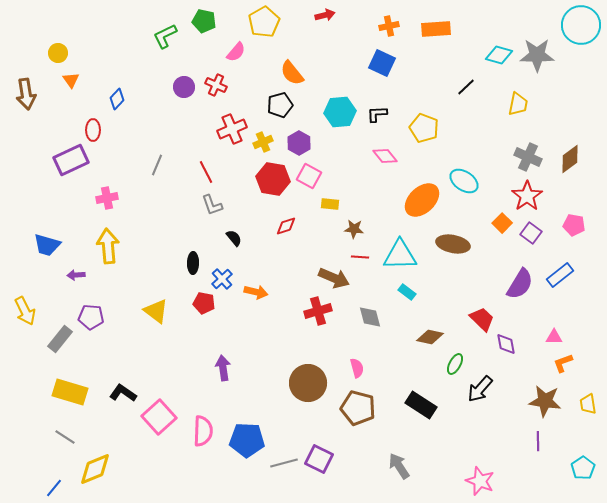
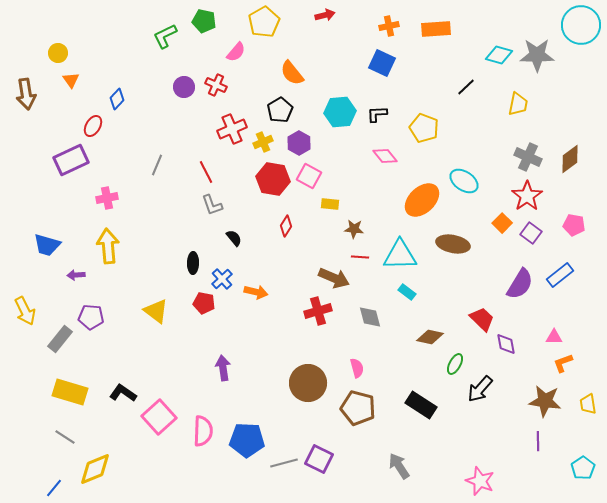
black pentagon at (280, 105): moved 5 px down; rotated 15 degrees counterclockwise
red ellipse at (93, 130): moved 4 px up; rotated 30 degrees clockwise
red diamond at (286, 226): rotated 40 degrees counterclockwise
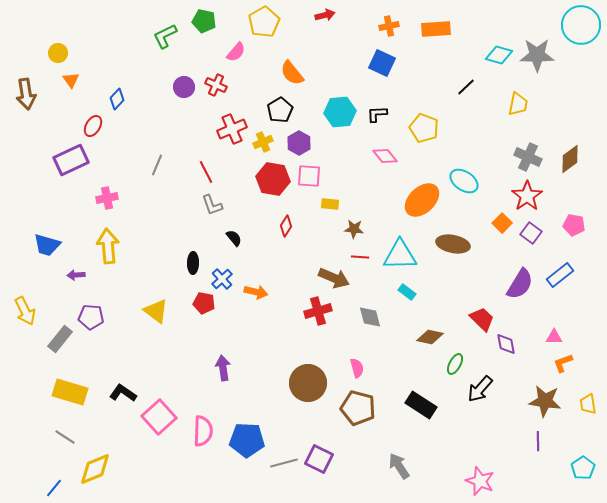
pink square at (309, 176): rotated 25 degrees counterclockwise
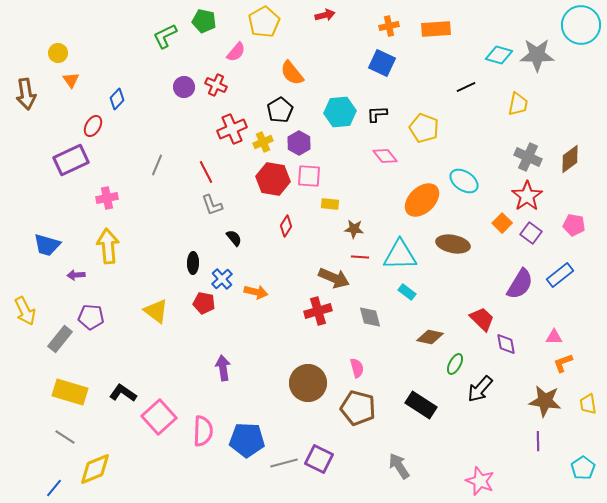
black line at (466, 87): rotated 18 degrees clockwise
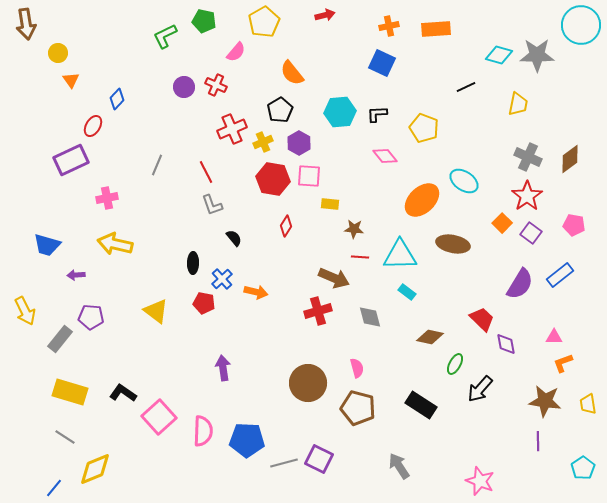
brown arrow at (26, 94): moved 70 px up
yellow arrow at (108, 246): moved 7 px right, 2 px up; rotated 72 degrees counterclockwise
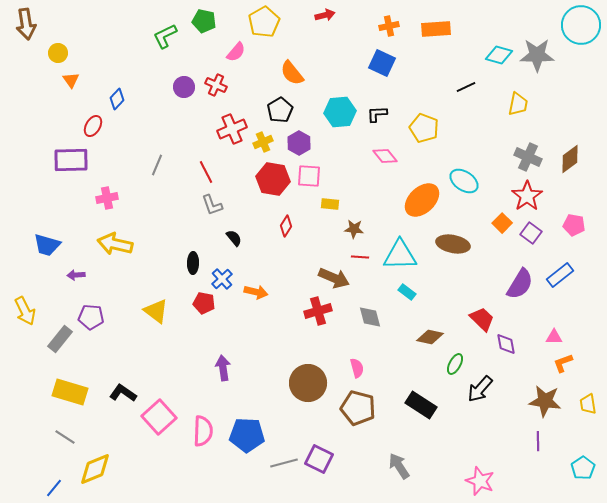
purple rectangle at (71, 160): rotated 24 degrees clockwise
blue pentagon at (247, 440): moved 5 px up
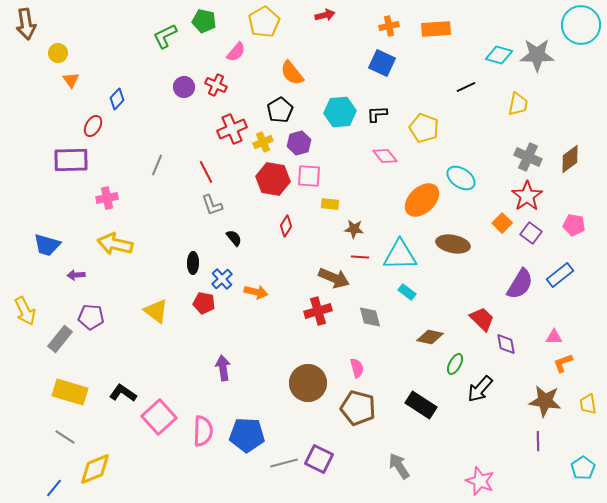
purple hexagon at (299, 143): rotated 15 degrees clockwise
cyan ellipse at (464, 181): moved 3 px left, 3 px up
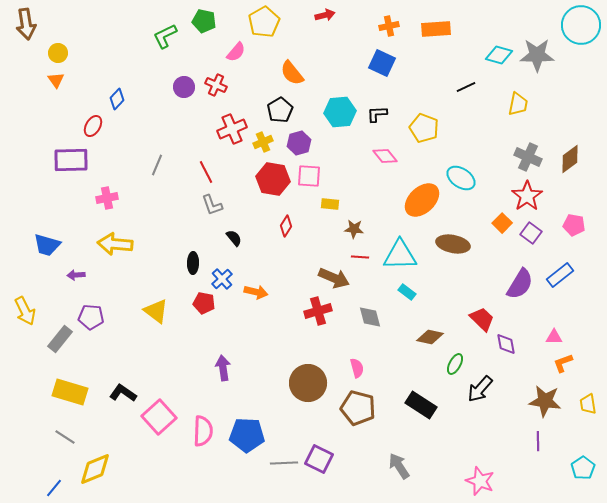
orange triangle at (71, 80): moved 15 px left
yellow arrow at (115, 244): rotated 8 degrees counterclockwise
gray line at (284, 463): rotated 12 degrees clockwise
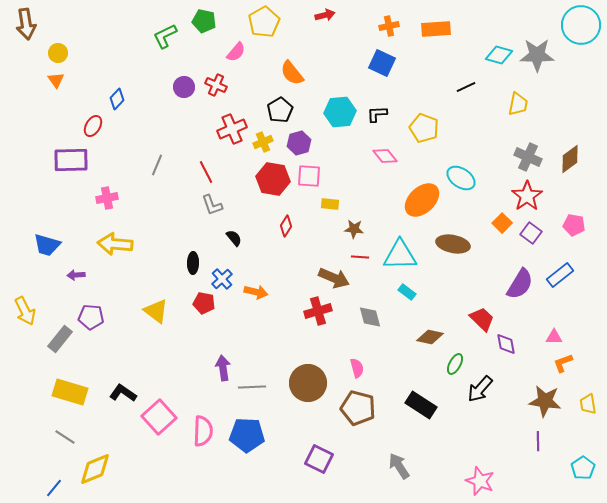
gray line at (284, 463): moved 32 px left, 76 px up
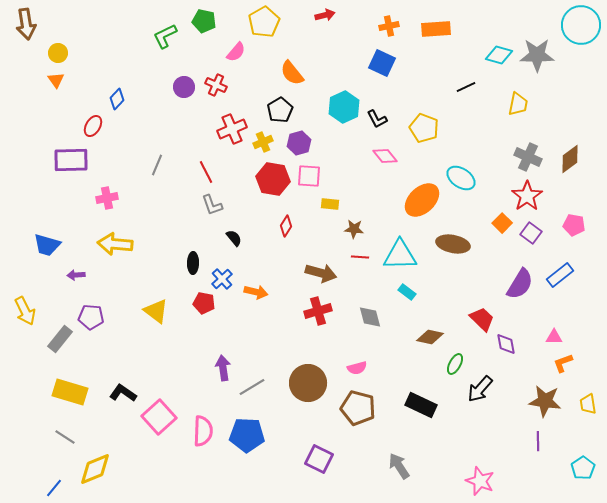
cyan hexagon at (340, 112): moved 4 px right, 5 px up; rotated 20 degrees counterclockwise
black L-shape at (377, 114): moved 5 px down; rotated 115 degrees counterclockwise
brown arrow at (334, 278): moved 13 px left, 5 px up; rotated 8 degrees counterclockwise
pink semicircle at (357, 368): rotated 90 degrees clockwise
gray line at (252, 387): rotated 28 degrees counterclockwise
black rectangle at (421, 405): rotated 8 degrees counterclockwise
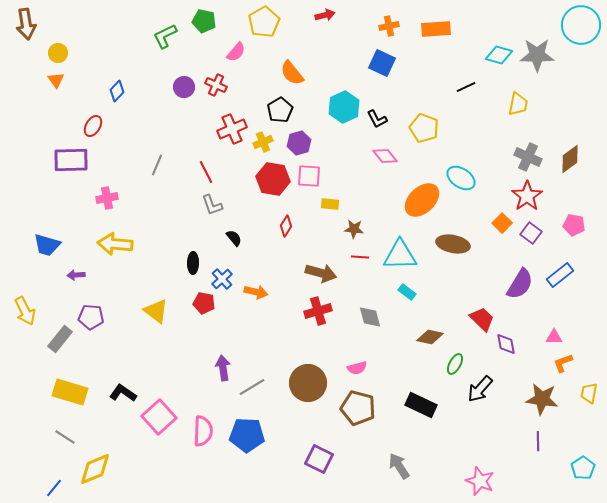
blue diamond at (117, 99): moved 8 px up
brown star at (545, 401): moved 3 px left, 2 px up
yellow trapezoid at (588, 404): moved 1 px right, 11 px up; rotated 20 degrees clockwise
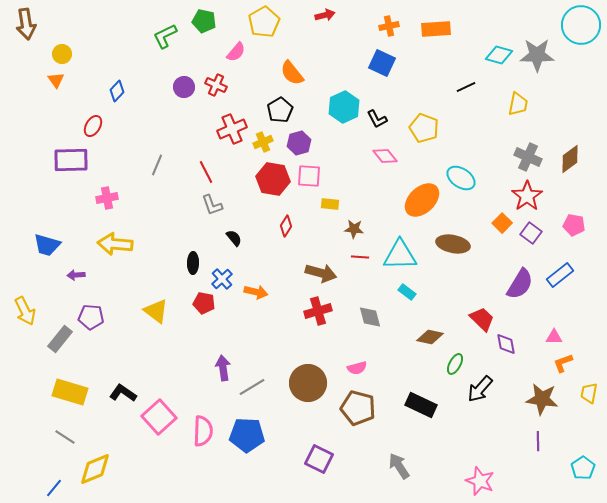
yellow circle at (58, 53): moved 4 px right, 1 px down
